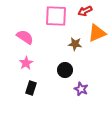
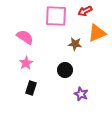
purple star: moved 5 px down
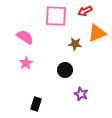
black rectangle: moved 5 px right, 16 px down
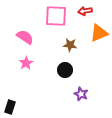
red arrow: rotated 16 degrees clockwise
orange triangle: moved 2 px right
brown star: moved 5 px left, 1 px down
black rectangle: moved 26 px left, 3 px down
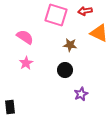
pink square: moved 1 px up; rotated 15 degrees clockwise
orange triangle: rotated 48 degrees clockwise
purple star: rotated 24 degrees clockwise
black rectangle: rotated 24 degrees counterclockwise
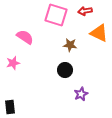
pink star: moved 13 px left; rotated 16 degrees clockwise
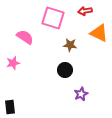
pink square: moved 3 px left, 3 px down
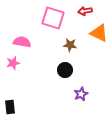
pink semicircle: moved 3 px left, 5 px down; rotated 24 degrees counterclockwise
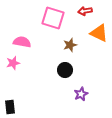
brown star: rotated 24 degrees counterclockwise
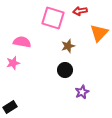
red arrow: moved 5 px left
orange triangle: rotated 48 degrees clockwise
brown star: moved 2 px left, 1 px down
purple star: moved 1 px right, 2 px up
black rectangle: rotated 64 degrees clockwise
